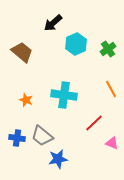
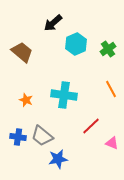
red line: moved 3 px left, 3 px down
blue cross: moved 1 px right, 1 px up
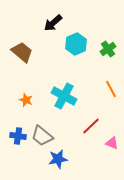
cyan cross: moved 1 px down; rotated 20 degrees clockwise
blue cross: moved 1 px up
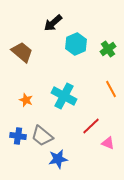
pink triangle: moved 4 px left
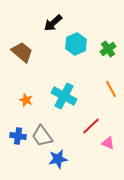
gray trapezoid: rotated 15 degrees clockwise
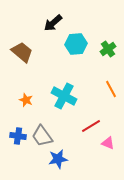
cyan hexagon: rotated 20 degrees clockwise
red line: rotated 12 degrees clockwise
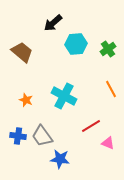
blue star: moved 2 px right; rotated 18 degrees clockwise
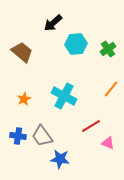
orange line: rotated 66 degrees clockwise
orange star: moved 2 px left, 1 px up; rotated 24 degrees clockwise
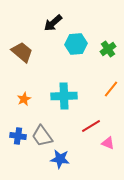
cyan cross: rotated 30 degrees counterclockwise
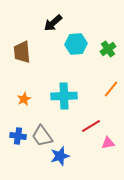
brown trapezoid: rotated 135 degrees counterclockwise
pink triangle: rotated 32 degrees counterclockwise
blue star: moved 3 px up; rotated 24 degrees counterclockwise
